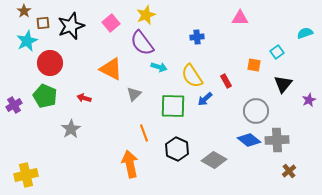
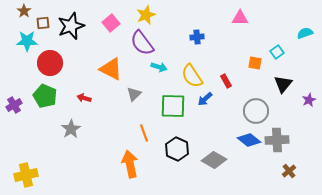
cyan star: rotated 25 degrees clockwise
orange square: moved 1 px right, 2 px up
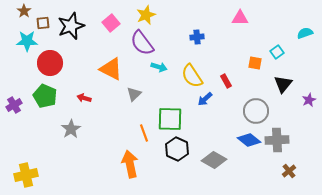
green square: moved 3 px left, 13 px down
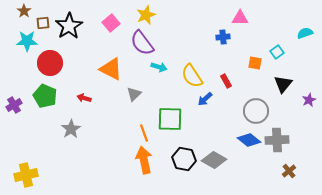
black star: moved 2 px left; rotated 12 degrees counterclockwise
blue cross: moved 26 px right
black hexagon: moved 7 px right, 10 px down; rotated 15 degrees counterclockwise
orange arrow: moved 14 px right, 4 px up
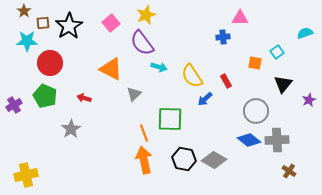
brown cross: rotated 16 degrees counterclockwise
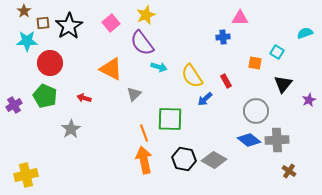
cyan square: rotated 24 degrees counterclockwise
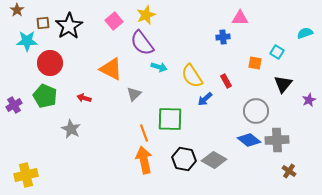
brown star: moved 7 px left, 1 px up
pink square: moved 3 px right, 2 px up
gray star: rotated 12 degrees counterclockwise
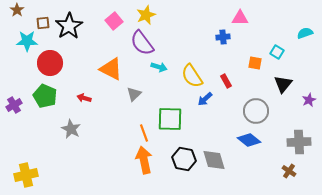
gray cross: moved 22 px right, 2 px down
gray diamond: rotated 45 degrees clockwise
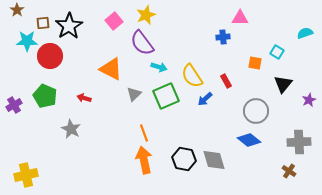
red circle: moved 7 px up
green square: moved 4 px left, 23 px up; rotated 24 degrees counterclockwise
